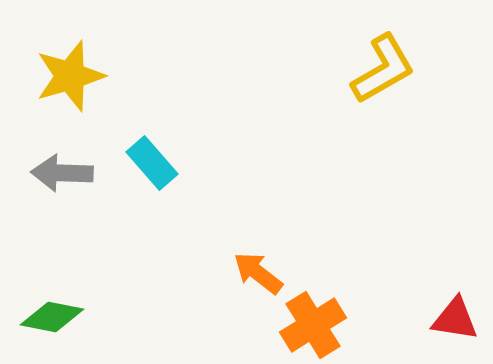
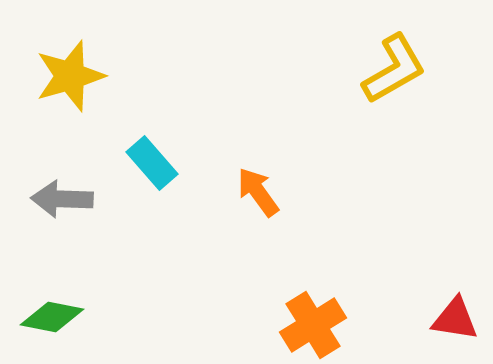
yellow L-shape: moved 11 px right
gray arrow: moved 26 px down
orange arrow: moved 81 px up; rotated 16 degrees clockwise
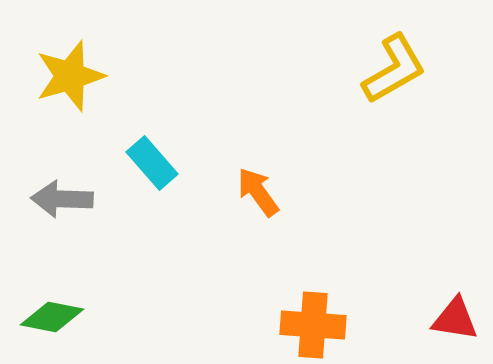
orange cross: rotated 36 degrees clockwise
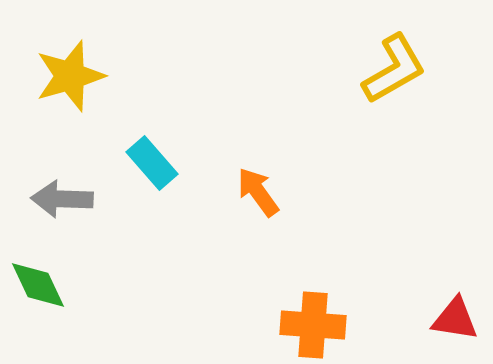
green diamond: moved 14 px left, 32 px up; rotated 54 degrees clockwise
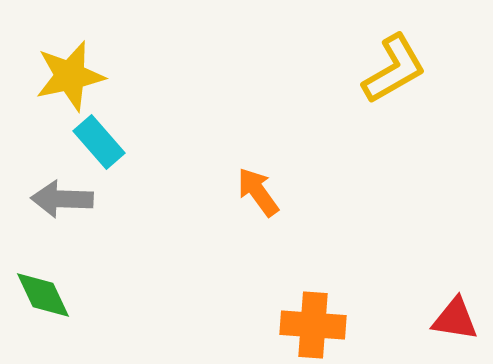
yellow star: rotated 4 degrees clockwise
cyan rectangle: moved 53 px left, 21 px up
green diamond: moved 5 px right, 10 px down
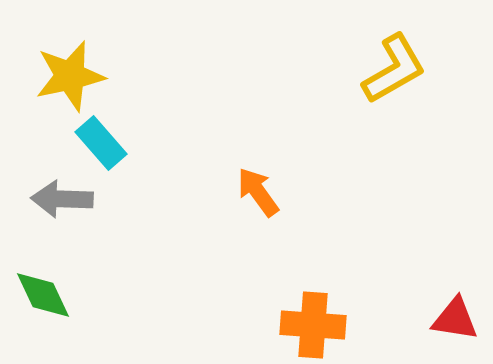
cyan rectangle: moved 2 px right, 1 px down
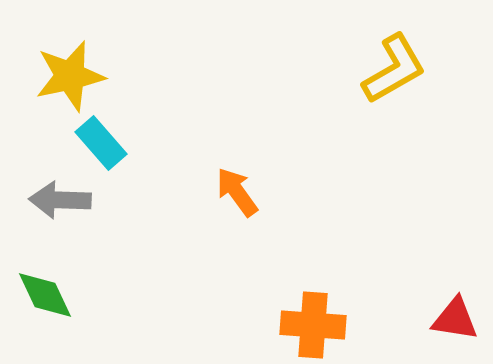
orange arrow: moved 21 px left
gray arrow: moved 2 px left, 1 px down
green diamond: moved 2 px right
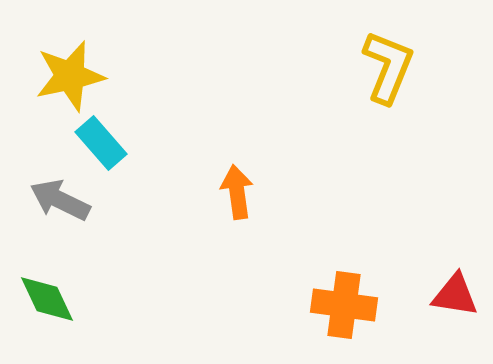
yellow L-shape: moved 6 px left, 2 px up; rotated 38 degrees counterclockwise
orange arrow: rotated 28 degrees clockwise
gray arrow: rotated 24 degrees clockwise
green diamond: moved 2 px right, 4 px down
red triangle: moved 24 px up
orange cross: moved 31 px right, 20 px up; rotated 4 degrees clockwise
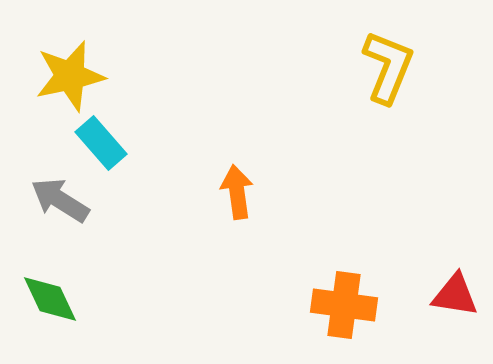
gray arrow: rotated 6 degrees clockwise
green diamond: moved 3 px right
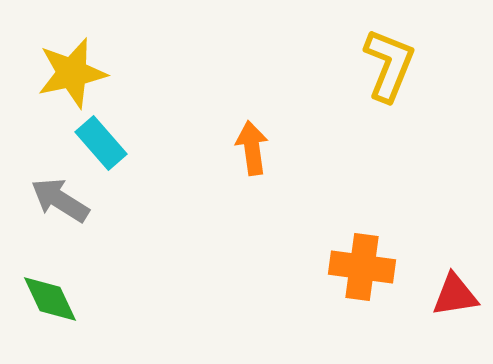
yellow L-shape: moved 1 px right, 2 px up
yellow star: moved 2 px right, 3 px up
orange arrow: moved 15 px right, 44 px up
red triangle: rotated 18 degrees counterclockwise
orange cross: moved 18 px right, 38 px up
